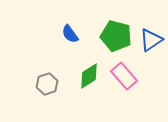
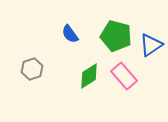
blue triangle: moved 5 px down
gray hexagon: moved 15 px left, 15 px up
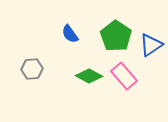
green pentagon: rotated 20 degrees clockwise
gray hexagon: rotated 15 degrees clockwise
green diamond: rotated 60 degrees clockwise
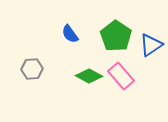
pink rectangle: moved 3 px left
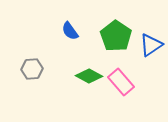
blue semicircle: moved 3 px up
pink rectangle: moved 6 px down
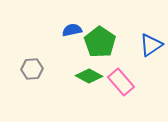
blue semicircle: moved 2 px right, 1 px up; rotated 114 degrees clockwise
green pentagon: moved 16 px left, 6 px down
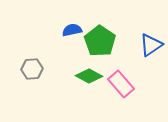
green pentagon: moved 1 px up
pink rectangle: moved 2 px down
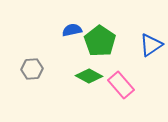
pink rectangle: moved 1 px down
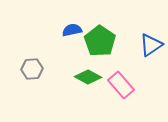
green diamond: moved 1 px left, 1 px down
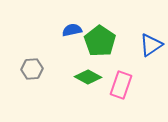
pink rectangle: rotated 60 degrees clockwise
